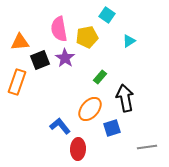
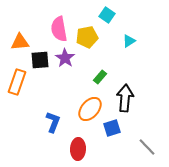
black square: rotated 18 degrees clockwise
black arrow: rotated 16 degrees clockwise
blue L-shape: moved 7 px left, 4 px up; rotated 60 degrees clockwise
gray line: rotated 54 degrees clockwise
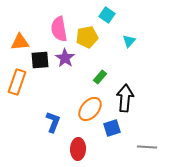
cyan triangle: rotated 16 degrees counterclockwise
gray line: rotated 42 degrees counterclockwise
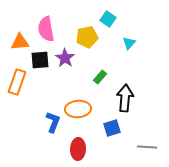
cyan square: moved 1 px right, 4 px down
pink semicircle: moved 13 px left
cyan triangle: moved 2 px down
orange ellipse: moved 12 px left; rotated 45 degrees clockwise
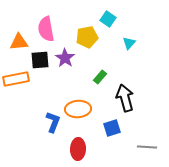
orange triangle: moved 1 px left
orange rectangle: moved 1 px left, 3 px up; rotated 60 degrees clockwise
black arrow: rotated 20 degrees counterclockwise
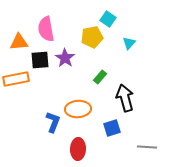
yellow pentagon: moved 5 px right
